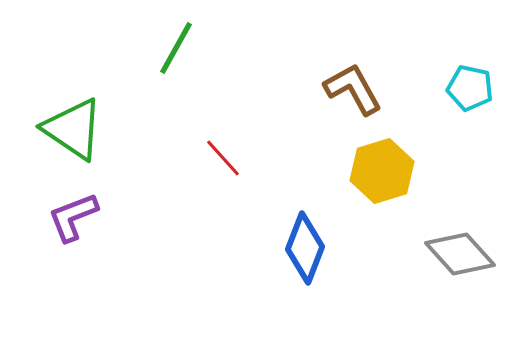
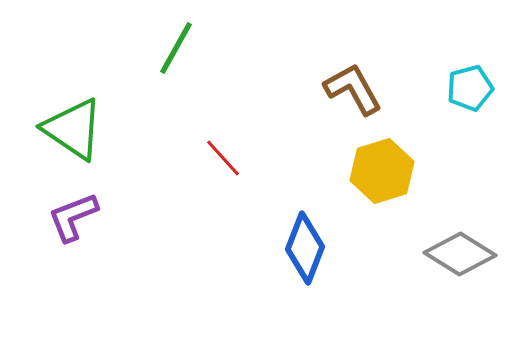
cyan pentagon: rotated 27 degrees counterclockwise
gray diamond: rotated 16 degrees counterclockwise
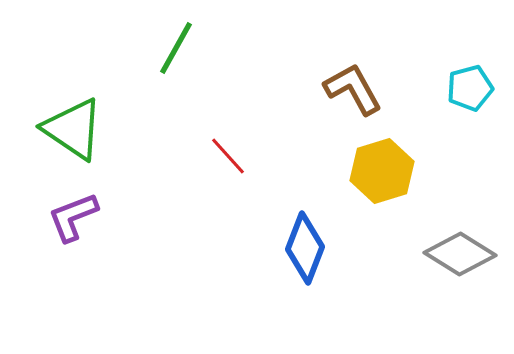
red line: moved 5 px right, 2 px up
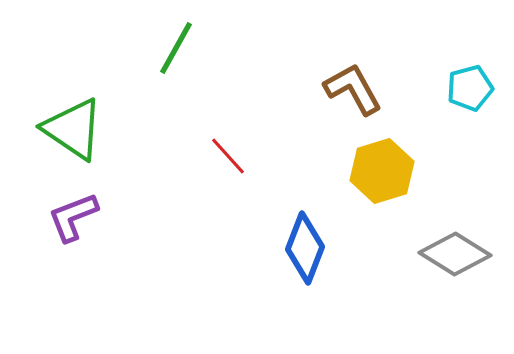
gray diamond: moved 5 px left
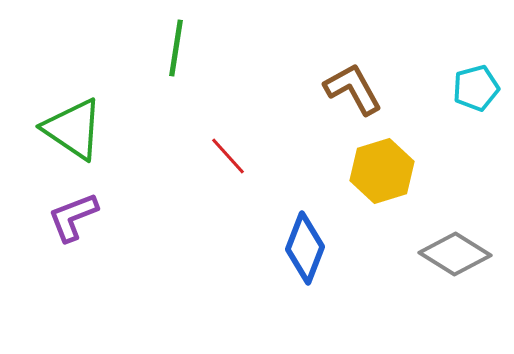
green line: rotated 20 degrees counterclockwise
cyan pentagon: moved 6 px right
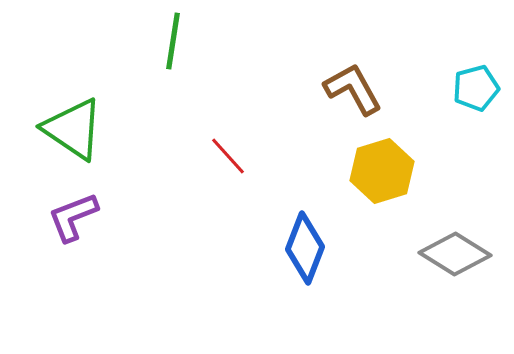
green line: moved 3 px left, 7 px up
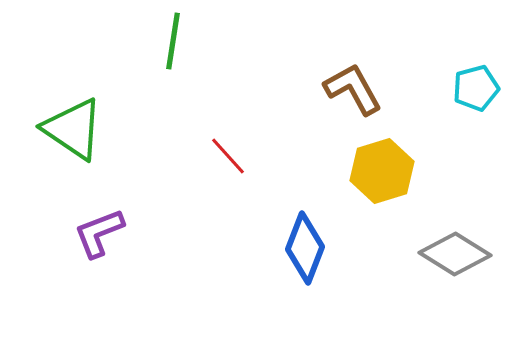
purple L-shape: moved 26 px right, 16 px down
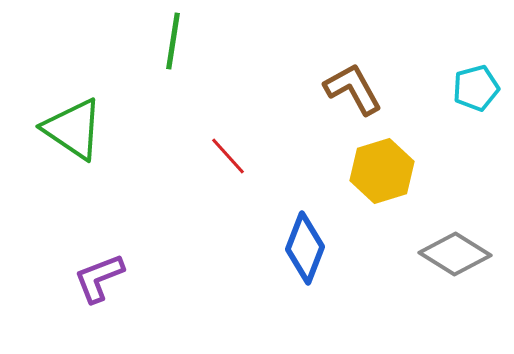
purple L-shape: moved 45 px down
